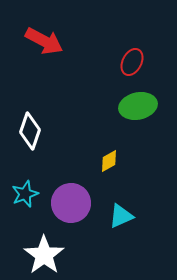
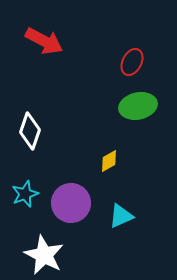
white star: rotated 9 degrees counterclockwise
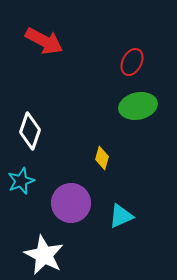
yellow diamond: moved 7 px left, 3 px up; rotated 45 degrees counterclockwise
cyan star: moved 4 px left, 13 px up
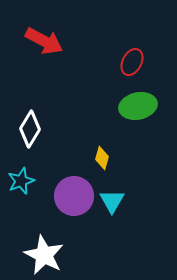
white diamond: moved 2 px up; rotated 12 degrees clockwise
purple circle: moved 3 px right, 7 px up
cyan triangle: moved 9 px left, 15 px up; rotated 36 degrees counterclockwise
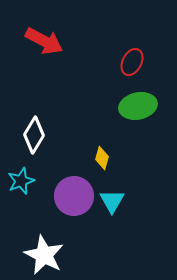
white diamond: moved 4 px right, 6 px down
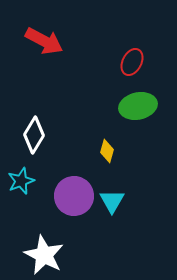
yellow diamond: moved 5 px right, 7 px up
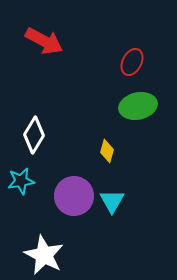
cyan star: rotated 12 degrees clockwise
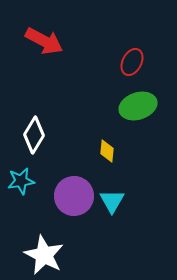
green ellipse: rotated 6 degrees counterclockwise
yellow diamond: rotated 10 degrees counterclockwise
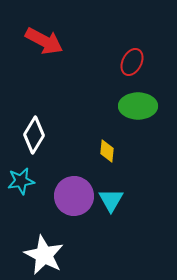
green ellipse: rotated 18 degrees clockwise
cyan triangle: moved 1 px left, 1 px up
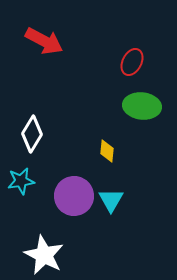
green ellipse: moved 4 px right; rotated 6 degrees clockwise
white diamond: moved 2 px left, 1 px up
